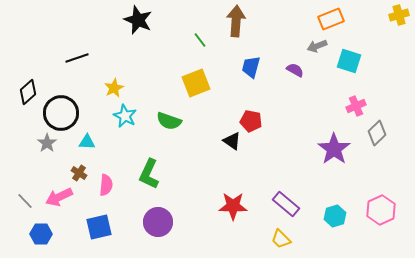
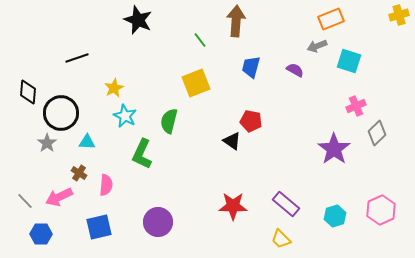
black diamond: rotated 45 degrees counterclockwise
green semicircle: rotated 85 degrees clockwise
green L-shape: moved 7 px left, 20 px up
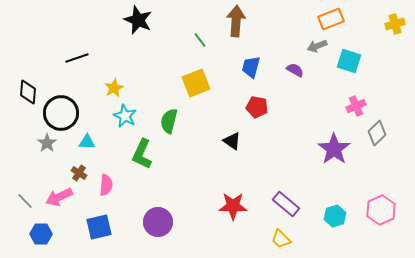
yellow cross: moved 4 px left, 9 px down
red pentagon: moved 6 px right, 14 px up
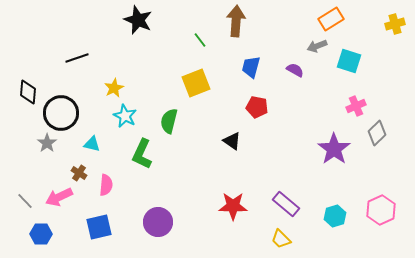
orange rectangle: rotated 10 degrees counterclockwise
cyan triangle: moved 5 px right, 2 px down; rotated 12 degrees clockwise
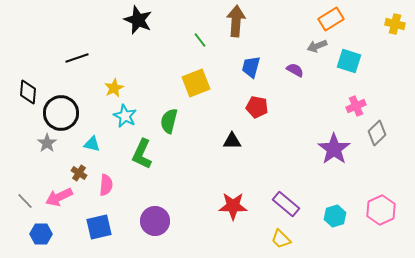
yellow cross: rotated 30 degrees clockwise
black triangle: rotated 36 degrees counterclockwise
purple circle: moved 3 px left, 1 px up
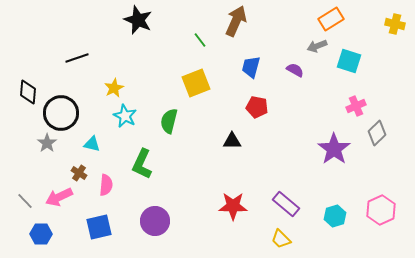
brown arrow: rotated 20 degrees clockwise
green L-shape: moved 10 px down
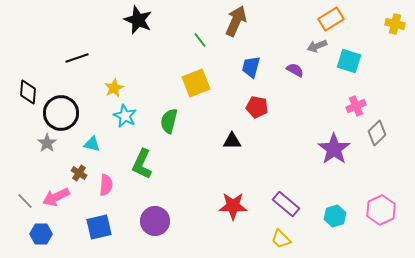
pink arrow: moved 3 px left
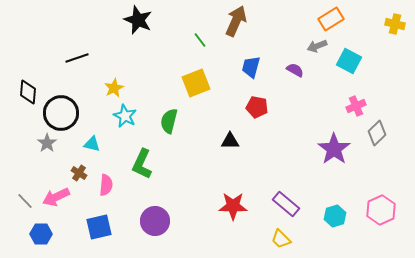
cyan square: rotated 10 degrees clockwise
black triangle: moved 2 px left
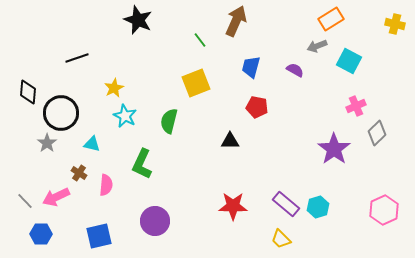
pink hexagon: moved 3 px right
cyan hexagon: moved 17 px left, 9 px up
blue square: moved 9 px down
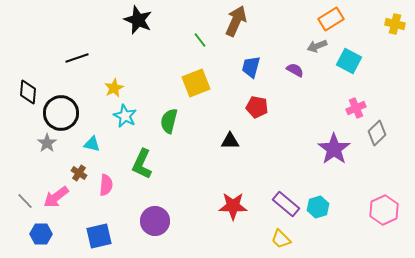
pink cross: moved 2 px down
pink arrow: rotated 12 degrees counterclockwise
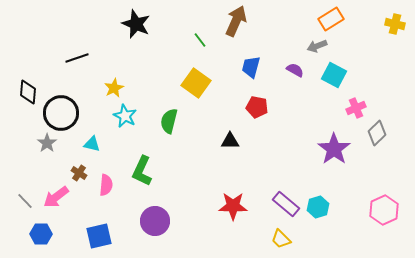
black star: moved 2 px left, 4 px down
cyan square: moved 15 px left, 14 px down
yellow square: rotated 32 degrees counterclockwise
green L-shape: moved 7 px down
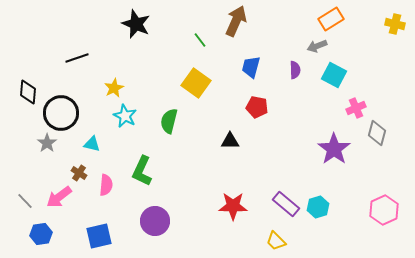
purple semicircle: rotated 60 degrees clockwise
gray diamond: rotated 30 degrees counterclockwise
pink arrow: moved 3 px right
blue hexagon: rotated 10 degrees counterclockwise
yellow trapezoid: moved 5 px left, 2 px down
